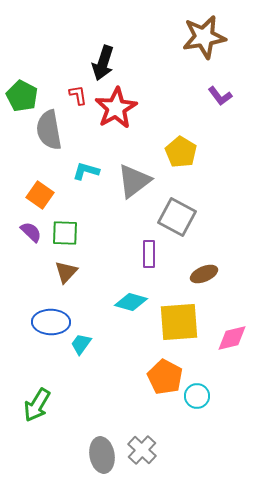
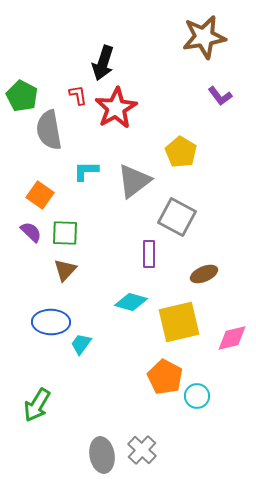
cyan L-shape: rotated 16 degrees counterclockwise
brown triangle: moved 1 px left, 2 px up
yellow square: rotated 9 degrees counterclockwise
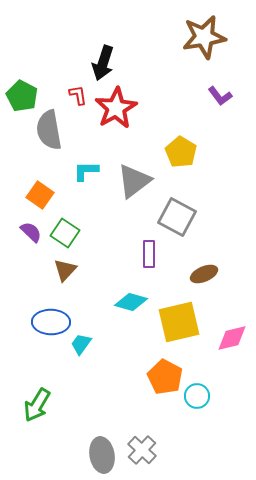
green square: rotated 32 degrees clockwise
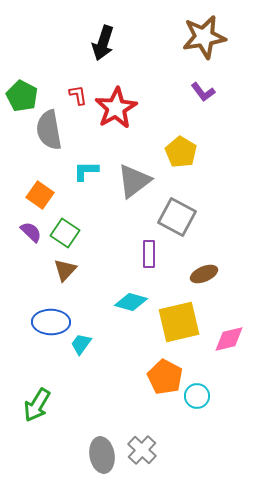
black arrow: moved 20 px up
purple L-shape: moved 17 px left, 4 px up
pink diamond: moved 3 px left, 1 px down
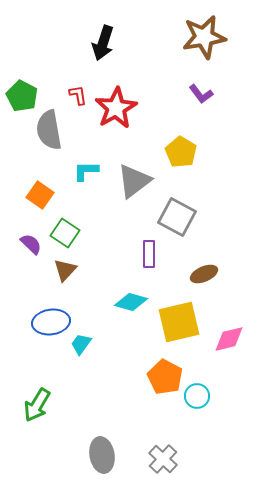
purple L-shape: moved 2 px left, 2 px down
purple semicircle: moved 12 px down
blue ellipse: rotated 9 degrees counterclockwise
gray cross: moved 21 px right, 9 px down
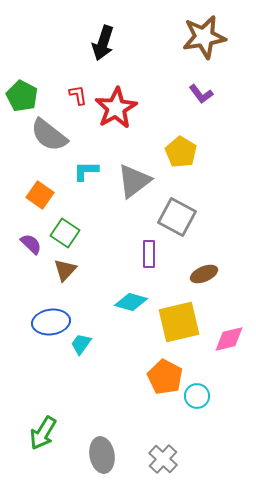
gray semicircle: moved 5 px down; rotated 42 degrees counterclockwise
green arrow: moved 6 px right, 28 px down
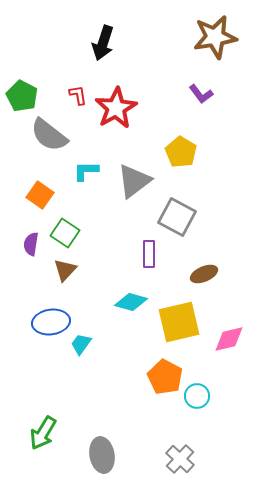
brown star: moved 11 px right
purple semicircle: rotated 125 degrees counterclockwise
gray cross: moved 17 px right
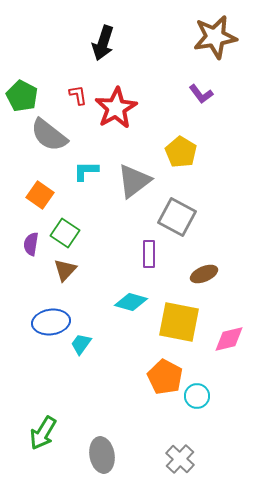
yellow square: rotated 24 degrees clockwise
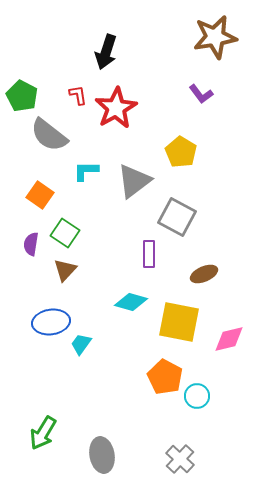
black arrow: moved 3 px right, 9 px down
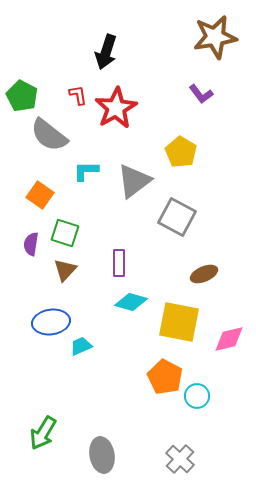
green square: rotated 16 degrees counterclockwise
purple rectangle: moved 30 px left, 9 px down
cyan trapezoid: moved 2 px down; rotated 30 degrees clockwise
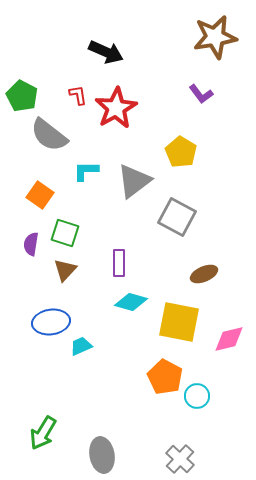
black arrow: rotated 84 degrees counterclockwise
